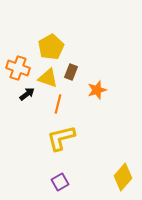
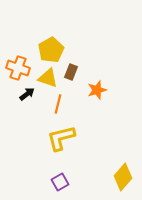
yellow pentagon: moved 3 px down
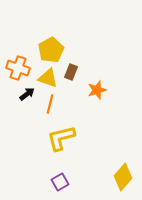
orange line: moved 8 px left
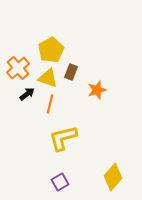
orange cross: rotated 30 degrees clockwise
yellow L-shape: moved 2 px right
yellow diamond: moved 10 px left
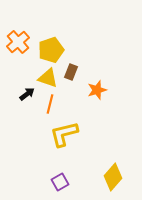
yellow pentagon: rotated 10 degrees clockwise
orange cross: moved 26 px up
yellow L-shape: moved 1 px right, 4 px up
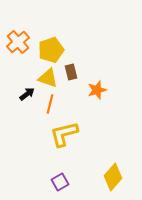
brown rectangle: rotated 35 degrees counterclockwise
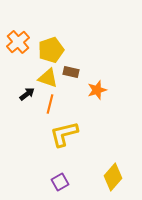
brown rectangle: rotated 63 degrees counterclockwise
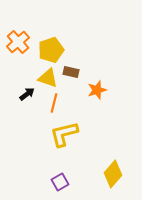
orange line: moved 4 px right, 1 px up
yellow diamond: moved 3 px up
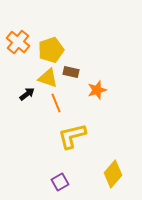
orange cross: rotated 10 degrees counterclockwise
orange line: moved 2 px right; rotated 36 degrees counterclockwise
yellow L-shape: moved 8 px right, 2 px down
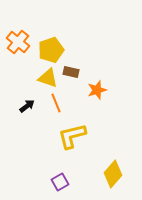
black arrow: moved 12 px down
